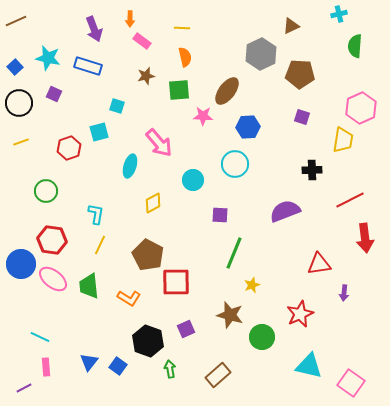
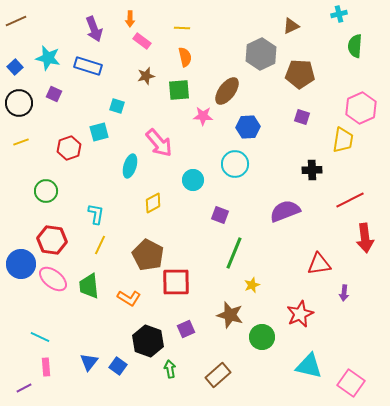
purple square at (220, 215): rotated 18 degrees clockwise
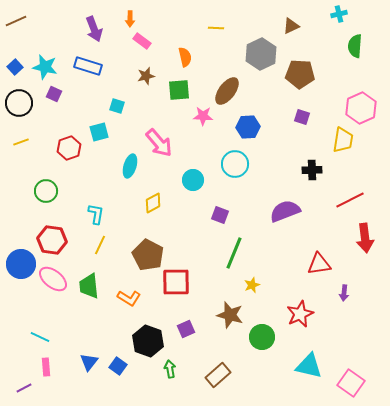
yellow line at (182, 28): moved 34 px right
cyan star at (48, 58): moved 3 px left, 9 px down
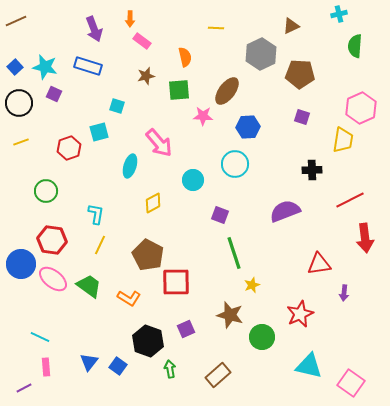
green line at (234, 253): rotated 40 degrees counterclockwise
green trapezoid at (89, 286): rotated 132 degrees clockwise
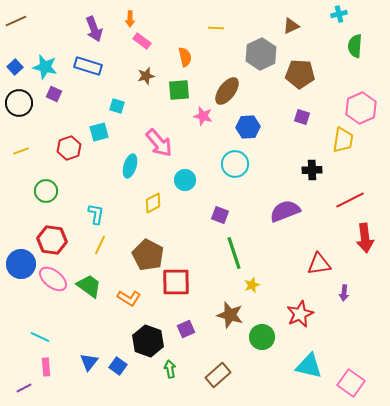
pink star at (203, 116): rotated 12 degrees clockwise
yellow line at (21, 142): moved 9 px down
cyan circle at (193, 180): moved 8 px left
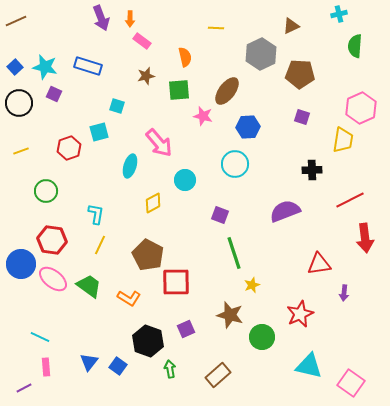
purple arrow at (94, 29): moved 7 px right, 11 px up
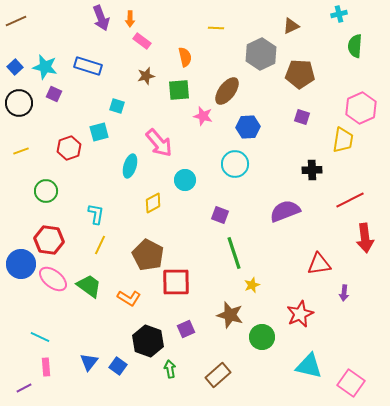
red hexagon at (52, 240): moved 3 px left
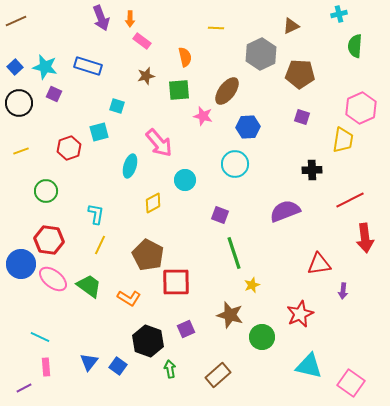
purple arrow at (344, 293): moved 1 px left, 2 px up
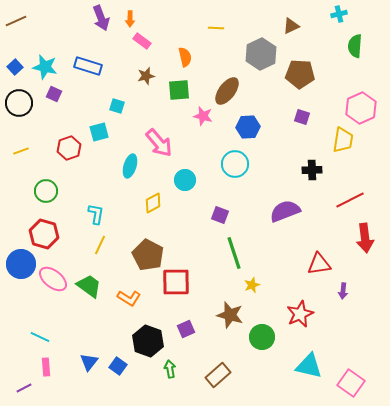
red hexagon at (49, 240): moved 5 px left, 6 px up; rotated 8 degrees clockwise
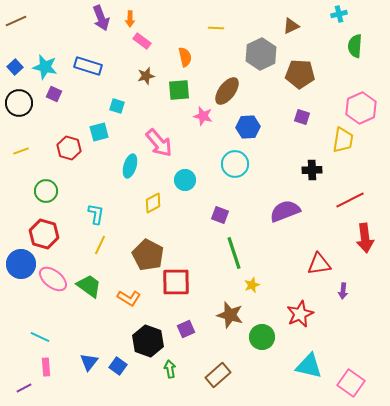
red hexagon at (69, 148): rotated 25 degrees counterclockwise
